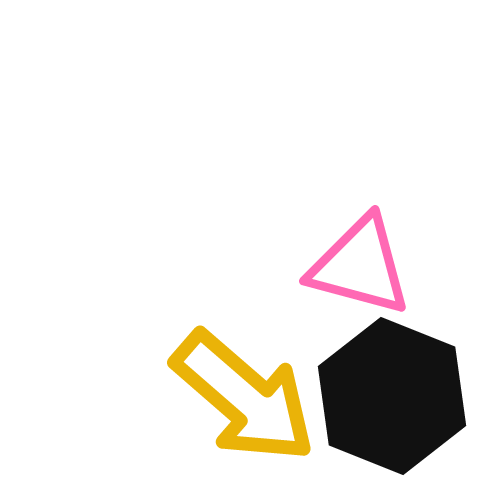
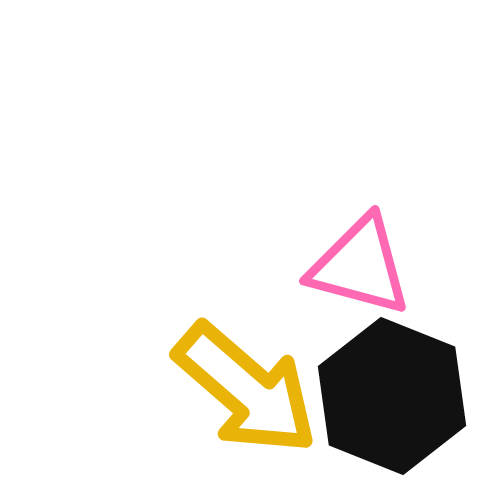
yellow arrow: moved 2 px right, 8 px up
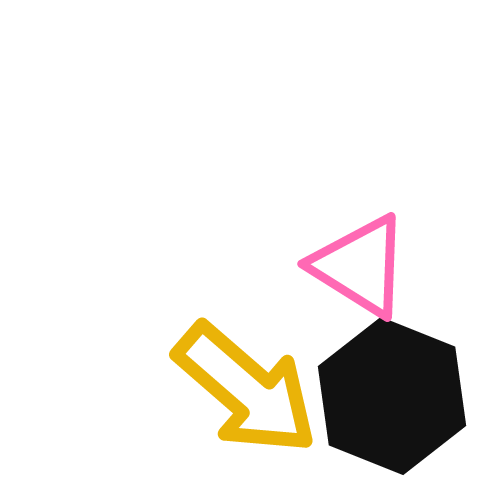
pink triangle: rotated 17 degrees clockwise
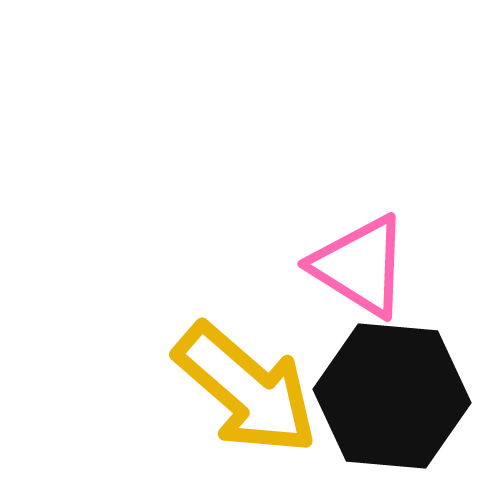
black hexagon: rotated 17 degrees counterclockwise
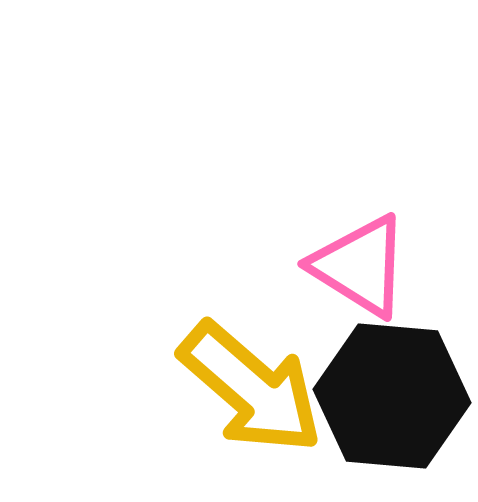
yellow arrow: moved 5 px right, 1 px up
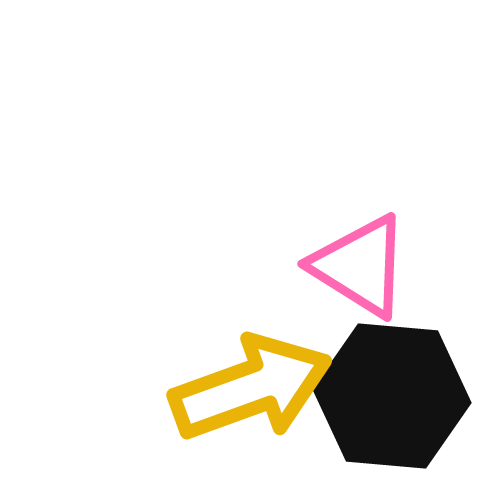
yellow arrow: rotated 61 degrees counterclockwise
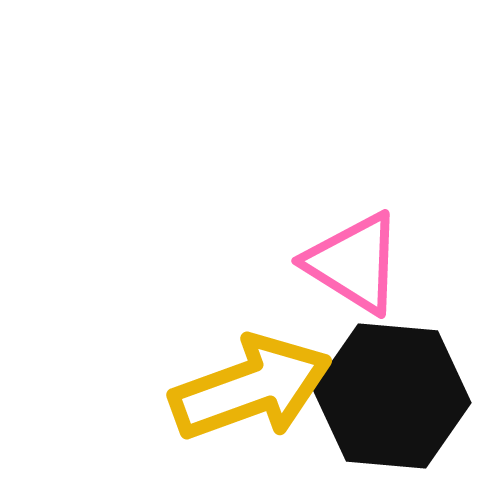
pink triangle: moved 6 px left, 3 px up
